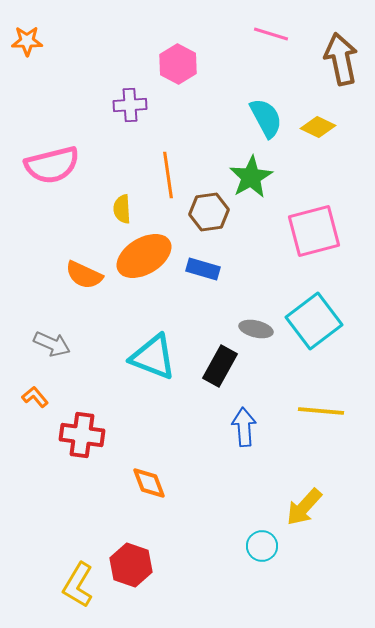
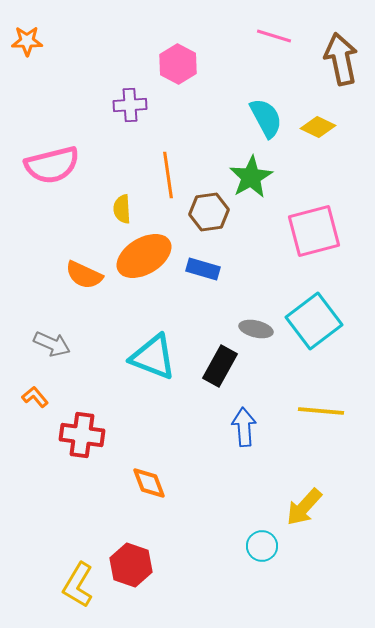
pink line: moved 3 px right, 2 px down
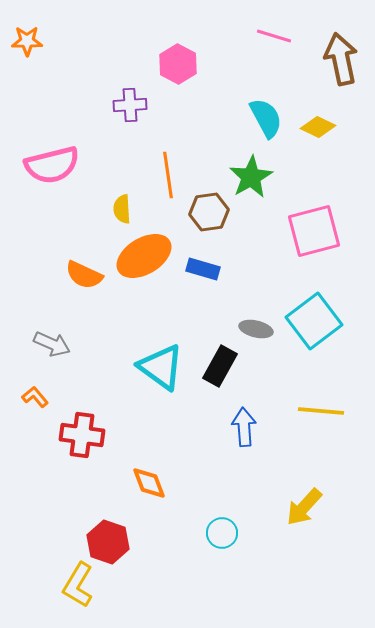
cyan triangle: moved 8 px right, 10 px down; rotated 15 degrees clockwise
cyan circle: moved 40 px left, 13 px up
red hexagon: moved 23 px left, 23 px up
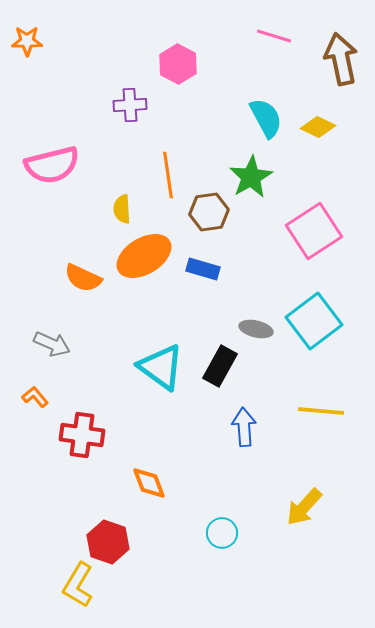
pink square: rotated 18 degrees counterclockwise
orange semicircle: moved 1 px left, 3 px down
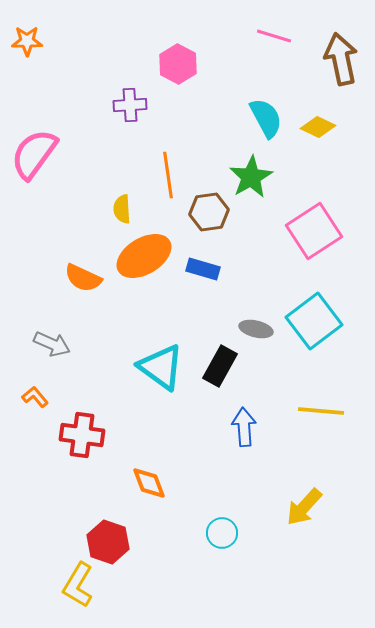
pink semicircle: moved 18 px left, 11 px up; rotated 140 degrees clockwise
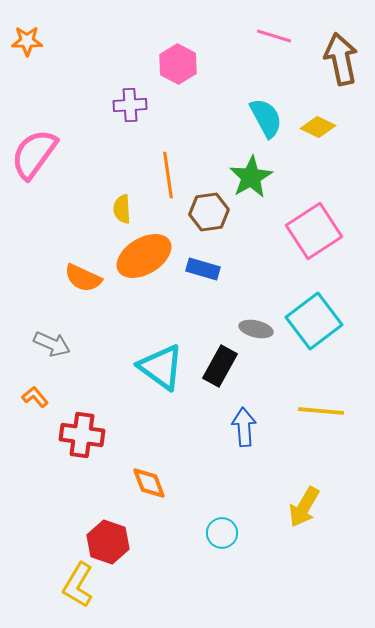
yellow arrow: rotated 12 degrees counterclockwise
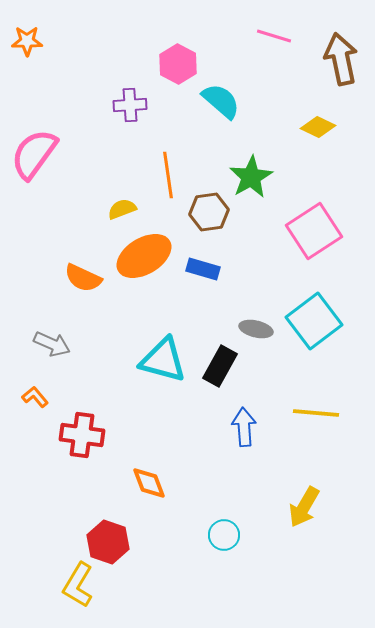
cyan semicircle: moved 45 px left, 17 px up; rotated 21 degrees counterclockwise
yellow semicircle: rotated 72 degrees clockwise
cyan triangle: moved 2 px right, 7 px up; rotated 21 degrees counterclockwise
yellow line: moved 5 px left, 2 px down
cyan circle: moved 2 px right, 2 px down
